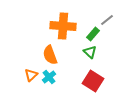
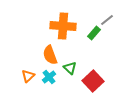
green rectangle: moved 1 px right, 1 px up
green triangle: moved 20 px left, 16 px down
orange triangle: moved 3 px left, 1 px down
red square: rotated 15 degrees clockwise
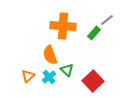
green triangle: moved 3 px left, 2 px down
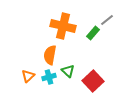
orange cross: rotated 10 degrees clockwise
green rectangle: moved 1 px left
orange semicircle: rotated 30 degrees clockwise
green triangle: moved 1 px right, 1 px down
cyan cross: rotated 24 degrees clockwise
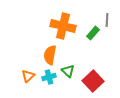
gray line: rotated 48 degrees counterclockwise
